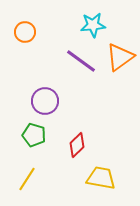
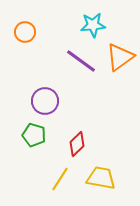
red diamond: moved 1 px up
yellow line: moved 33 px right
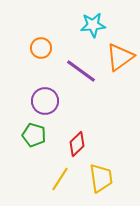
orange circle: moved 16 px right, 16 px down
purple line: moved 10 px down
yellow trapezoid: rotated 72 degrees clockwise
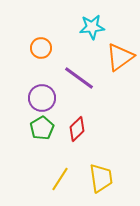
cyan star: moved 1 px left, 2 px down
purple line: moved 2 px left, 7 px down
purple circle: moved 3 px left, 3 px up
green pentagon: moved 8 px right, 7 px up; rotated 25 degrees clockwise
red diamond: moved 15 px up
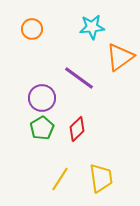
orange circle: moved 9 px left, 19 px up
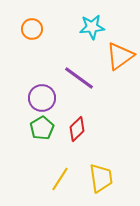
orange triangle: moved 1 px up
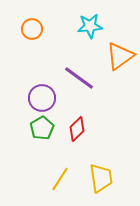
cyan star: moved 2 px left, 1 px up
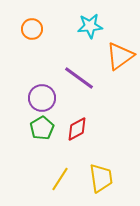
red diamond: rotated 15 degrees clockwise
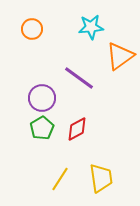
cyan star: moved 1 px right, 1 px down
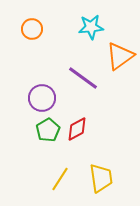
purple line: moved 4 px right
green pentagon: moved 6 px right, 2 px down
